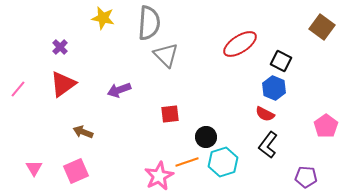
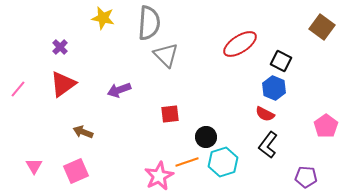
pink triangle: moved 2 px up
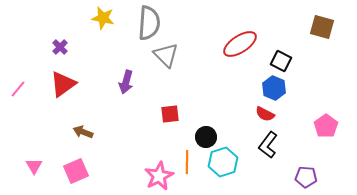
brown square: rotated 20 degrees counterclockwise
purple arrow: moved 7 px right, 8 px up; rotated 55 degrees counterclockwise
orange line: rotated 70 degrees counterclockwise
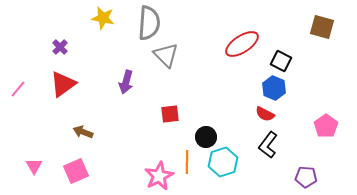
red ellipse: moved 2 px right
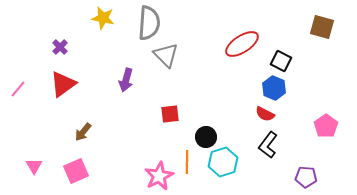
purple arrow: moved 2 px up
brown arrow: rotated 72 degrees counterclockwise
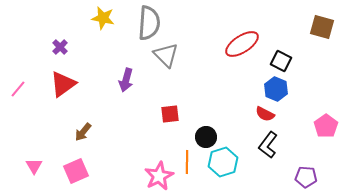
blue hexagon: moved 2 px right, 1 px down
